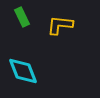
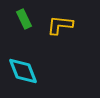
green rectangle: moved 2 px right, 2 px down
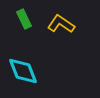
yellow L-shape: moved 1 px right, 1 px up; rotated 28 degrees clockwise
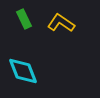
yellow L-shape: moved 1 px up
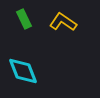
yellow L-shape: moved 2 px right, 1 px up
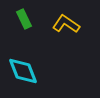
yellow L-shape: moved 3 px right, 2 px down
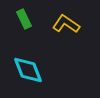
cyan diamond: moved 5 px right, 1 px up
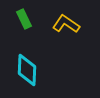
cyan diamond: moved 1 px left; rotated 24 degrees clockwise
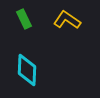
yellow L-shape: moved 1 px right, 4 px up
